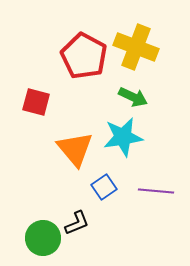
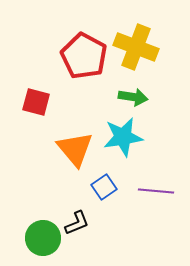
green arrow: rotated 16 degrees counterclockwise
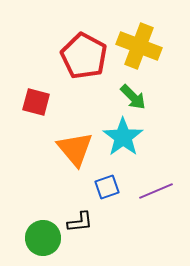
yellow cross: moved 3 px right, 1 px up
green arrow: rotated 36 degrees clockwise
cyan star: rotated 27 degrees counterclockwise
blue square: moved 3 px right; rotated 15 degrees clockwise
purple line: rotated 28 degrees counterclockwise
black L-shape: moved 3 px right, 1 px up; rotated 16 degrees clockwise
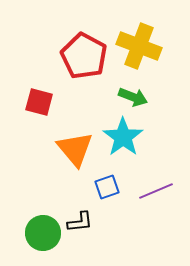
green arrow: rotated 24 degrees counterclockwise
red square: moved 3 px right
green circle: moved 5 px up
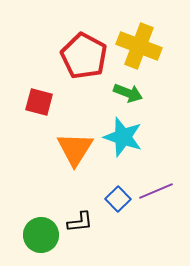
green arrow: moved 5 px left, 4 px up
cyan star: rotated 18 degrees counterclockwise
orange triangle: rotated 12 degrees clockwise
blue square: moved 11 px right, 12 px down; rotated 25 degrees counterclockwise
green circle: moved 2 px left, 2 px down
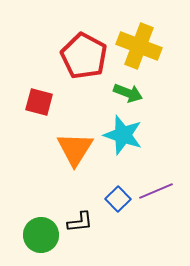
cyan star: moved 2 px up
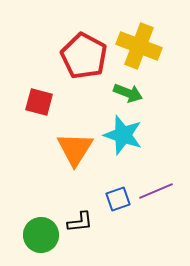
blue square: rotated 25 degrees clockwise
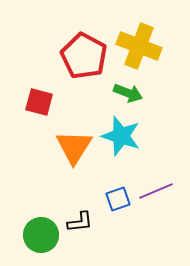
cyan star: moved 2 px left, 1 px down
orange triangle: moved 1 px left, 2 px up
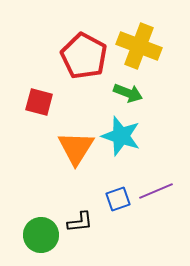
orange triangle: moved 2 px right, 1 px down
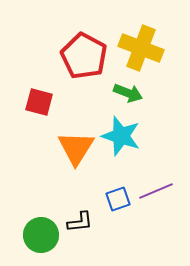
yellow cross: moved 2 px right, 2 px down
